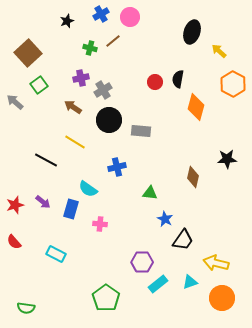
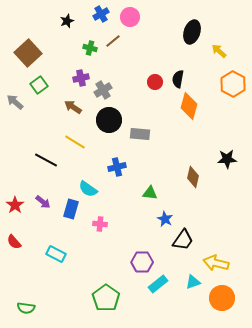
orange diamond at (196, 107): moved 7 px left, 1 px up
gray rectangle at (141, 131): moved 1 px left, 3 px down
red star at (15, 205): rotated 18 degrees counterclockwise
cyan triangle at (190, 282): moved 3 px right
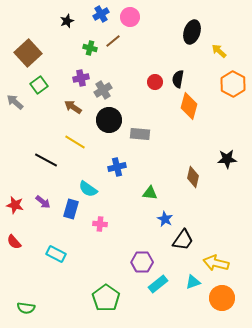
red star at (15, 205): rotated 24 degrees counterclockwise
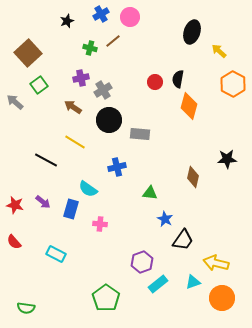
purple hexagon at (142, 262): rotated 20 degrees counterclockwise
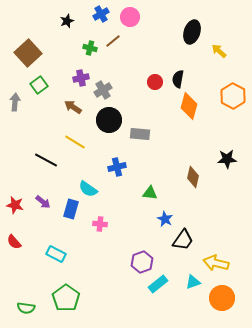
orange hexagon at (233, 84): moved 12 px down
gray arrow at (15, 102): rotated 54 degrees clockwise
green pentagon at (106, 298): moved 40 px left
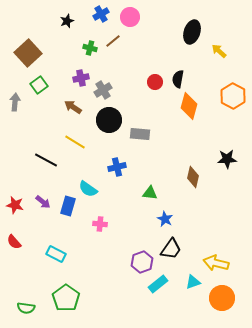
blue rectangle at (71, 209): moved 3 px left, 3 px up
black trapezoid at (183, 240): moved 12 px left, 9 px down
